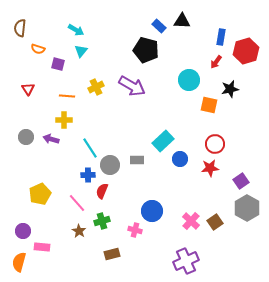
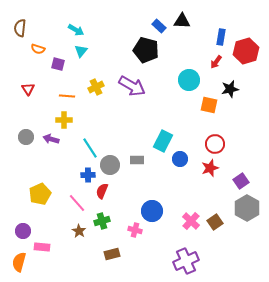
cyan rectangle at (163, 141): rotated 20 degrees counterclockwise
red star at (210, 168): rotated 12 degrees counterclockwise
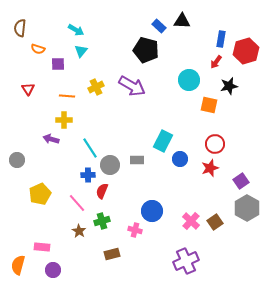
blue rectangle at (221, 37): moved 2 px down
purple square at (58, 64): rotated 16 degrees counterclockwise
black star at (230, 89): moved 1 px left, 3 px up
gray circle at (26, 137): moved 9 px left, 23 px down
purple circle at (23, 231): moved 30 px right, 39 px down
orange semicircle at (19, 262): moved 1 px left, 3 px down
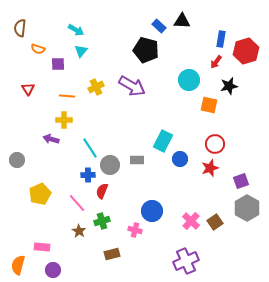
purple square at (241, 181): rotated 14 degrees clockwise
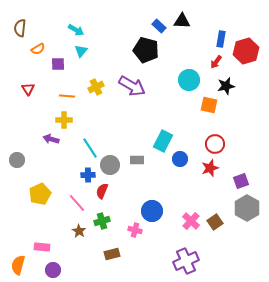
orange semicircle at (38, 49): rotated 48 degrees counterclockwise
black star at (229, 86): moved 3 px left
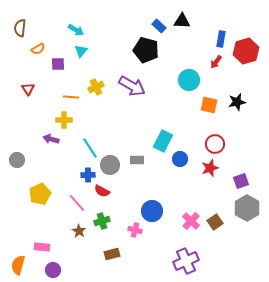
black star at (226, 86): moved 11 px right, 16 px down
orange line at (67, 96): moved 4 px right, 1 px down
red semicircle at (102, 191): rotated 84 degrees counterclockwise
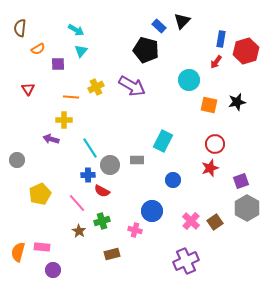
black triangle at (182, 21): rotated 48 degrees counterclockwise
blue circle at (180, 159): moved 7 px left, 21 px down
orange semicircle at (18, 265): moved 13 px up
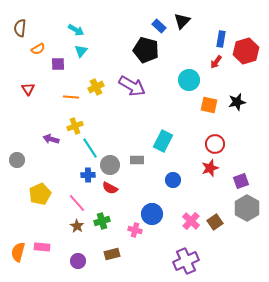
yellow cross at (64, 120): moved 11 px right, 6 px down; rotated 21 degrees counterclockwise
red semicircle at (102, 191): moved 8 px right, 3 px up
blue circle at (152, 211): moved 3 px down
brown star at (79, 231): moved 2 px left, 5 px up
purple circle at (53, 270): moved 25 px right, 9 px up
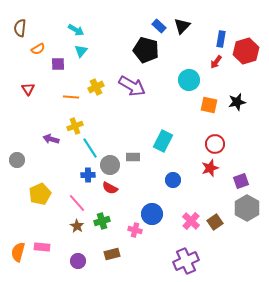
black triangle at (182, 21): moved 5 px down
gray rectangle at (137, 160): moved 4 px left, 3 px up
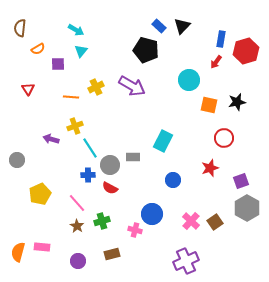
red circle at (215, 144): moved 9 px right, 6 px up
